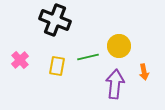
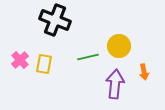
yellow rectangle: moved 13 px left, 2 px up
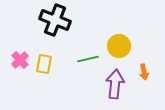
green line: moved 2 px down
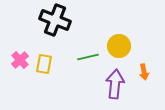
green line: moved 2 px up
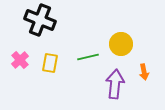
black cross: moved 15 px left
yellow circle: moved 2 px right, 2 px up
yellow rectangle: moved 6 px right, 1 px up
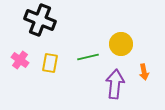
pink cross: rotated 12 degrees counterclockwise
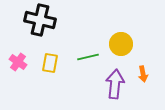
black cross: rotated 8 degrees counterclockwise
pink cross: moved 2 px left, 2 px down
orange arrow: moved 1 px left, 2 px down
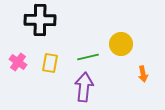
black cross: rotated 12 degrees counterclockwise
purple arrow: moved 31 px left, 3 px down
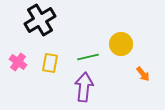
black cross: rotated 32 degrees counterclockwise
orange arrow: rotated 28 degrees counterclockwise
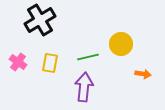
orange arrow: rotated 42 degrees counterclockwise
